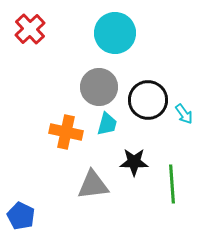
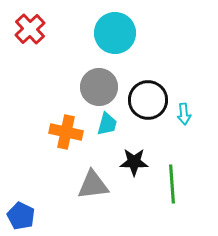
cyan arrow: rotated 30 degrees clockwise
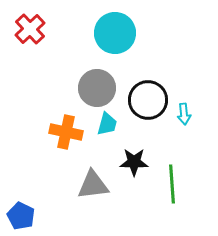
gray circle: moved 2 px left, 1 px down
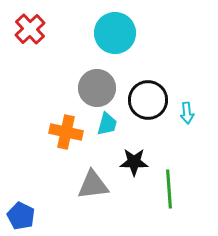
cyan arrow: moved 3 px right, 1 px up
green line: moved 3 px left, 5 px down
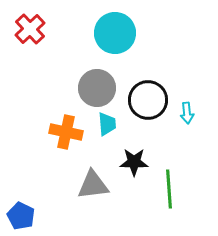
cyan trapezoid: rotated 20 degrees counterclockwise
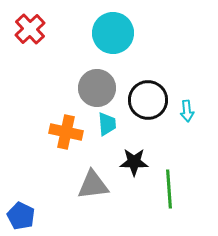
cyan circle: moved 2 px left
cyan arrow: moved 2 px up
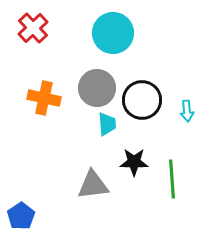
red cross: moved 3 px right, 1 px up
black circle: moved 6 px left
orange cross: moved 22 px left, 34 px up
green line: moved 3 px right, 10 px up
blue pentagon: rotated 12 degrees clockwise
